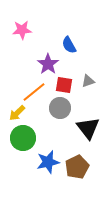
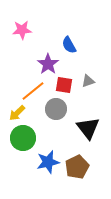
orange line: moved 1 px left, 1 px up
gray circle: moved 4 px left, 1 px down
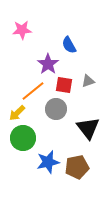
brown pentagon: rotated 15 degrees clockwise
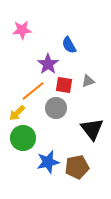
gray circle: moved 1 px up
black triangle: moved 4 px right, 1 px down
